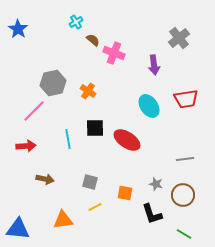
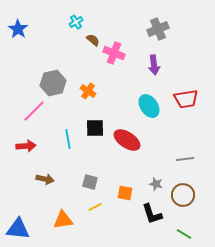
gray cross: moved 21 px left, 9 px up; rotated 15 degrees clockwise
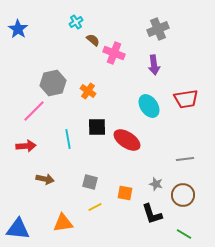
black square: moved 2 px right, 1 px up
orange triangle: moved 3 px down
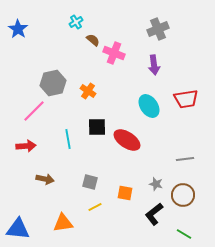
black L-shape: moved 2 px right; rotated 70 degrees clockwise
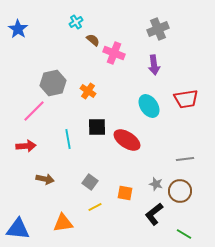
gray square: rotated 21 degrees clockwise
brown circle: moved 3 px left, 4 px up
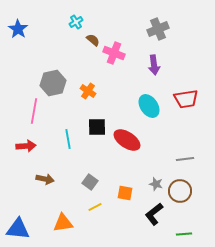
pink line: rotated 35 degrees counterclockwise
green line: rotated 35 degrees counterclockwise
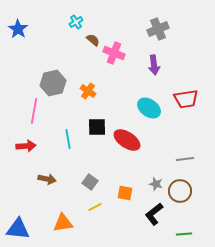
cyan ellipse: moved 2 px down; rotated 20 degrees counterclockwise
brown arrow: moved 2 px right
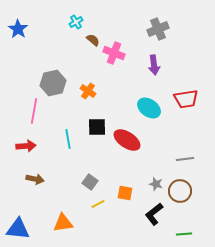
brown arrow: moved 12 px left
yellow line: moved 3 px right, 3 px up
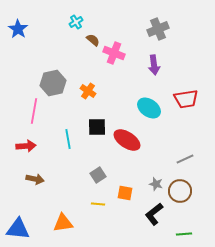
gray line: rotated 18 degrees counterclockwise
gray square: moved 8 px right, 7 px up; rotated 21 degrees clockwise
yellow line: rotated 32 degrees clockwise
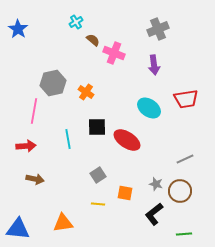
orange cross: moved 2 px left, 1 px down
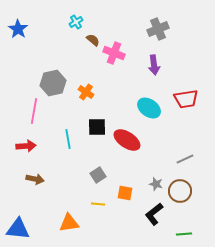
orange triangle: moved 6 px right
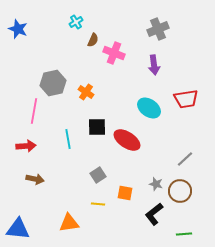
blue star: rotated 12 degrees counterclockwise
brown semicircle: rotated 72 degrees clockwise
gray line: rotated 18 degrees counterclockwise
